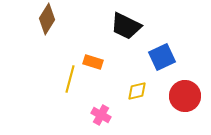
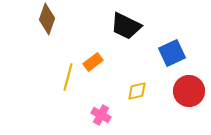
brown diamond: rotated 12 degrees counterclockwise
blue square: moved 10 px right, 4 px up
orange rectangle: rotated 54 degrees counterclockwise
yellow line: moved 2 px left, 2 px up
red circle: moved 4 px right, 5 px up
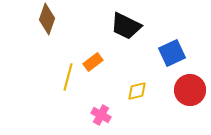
red circle: moved 1 px right, 1 px up
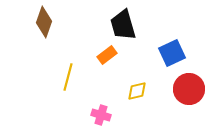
brown diamond: moved 3 px left, 3 px down
black trapezoid: moved 3 px left, 1 px up; rotated 48 degrees clockwise
orange rectangle: moved 14 px right, 7 px up
red circle: moved 1 px left, 1 px up
pink cross: rotated 12 degrees counterclockwise
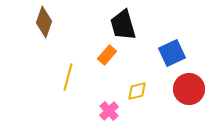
orange rectangle: rotated 12 degrees counterclockwise
pink cross: moved 8 px right, 4 px up; rotated 30 degrees clockwise
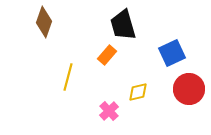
yellow diamond: moved 1 px right, 1 px down
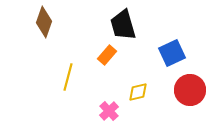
red circle: moved 1 px right, 1 px down
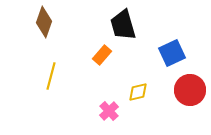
orange rectangle: moved 5 px left
yellow line: moved 17 px left, 1 px up
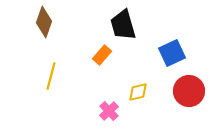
red circle: moved 1 px left, 1 px down
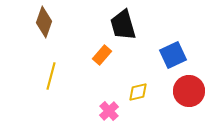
blue square: moved 1 px right, 2 px down
